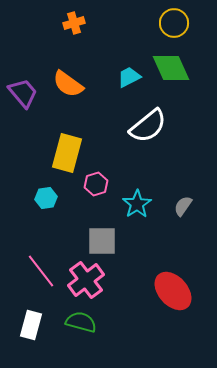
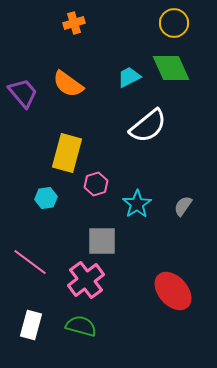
pink line: moved 11 px left, 9 px up; rotated 15 degrees counterclockwise
green semicircle: moved 4 px down
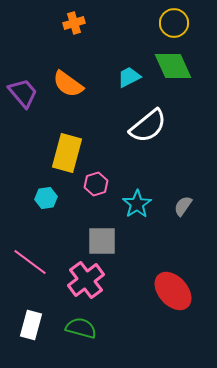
green diamond: moved 2 px right, 2 px up
green semicircle: moved 2 px down
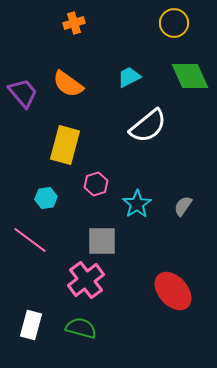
green diamond: moved 17 px right, 10 px down
yellow rectangle: moved 2 px left, 8 px up
pink line: moved 22 px up
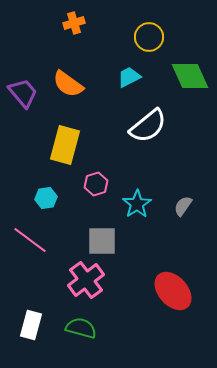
yellow circle: moved 25 px left, 14 px down
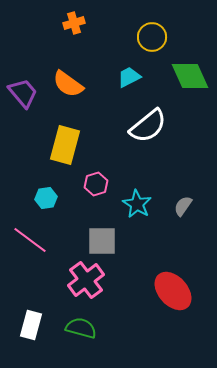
yellow circle: moved 3 px right
cyan star: rotated 8 degrees counterclockwise
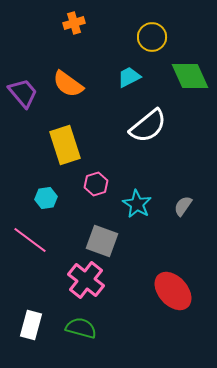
yellow rectangle: rotated 33 degrees counterclockwise
gray square: rotated 20 degrees clockwise
pink cross: rotated 15 degrees counterclockwise
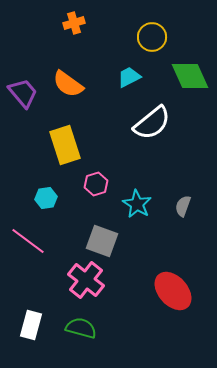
white semicircle: moved 4 px right, 3 px up
gray semicircle: rotated 15 degrees counterclockwise
pink line: moved 2 px left, 1 px down
